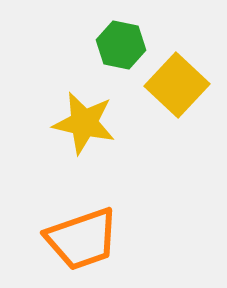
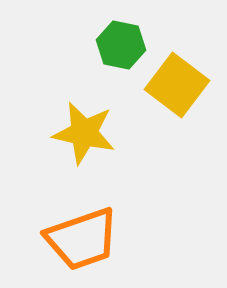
yellow square: rotated 6 degrees counterclockwise
yellow star: moved 10 px down
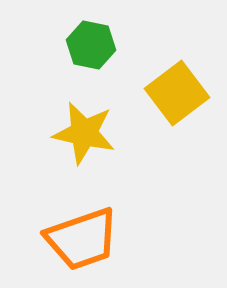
green hexagon: moved 30 px left
yellow square: moved 8 px down; rotated 16 degrees clockwise
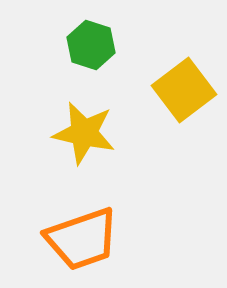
green hexagon: rotated 6 degrees clockwise
yellow square: moved 7 px right, 3 px up
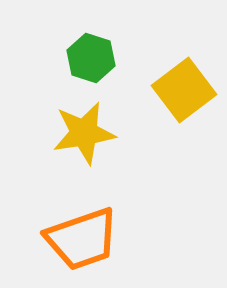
green hexagon: moved 13 px down
yellow star: rotated 22 degrees counterclockwise
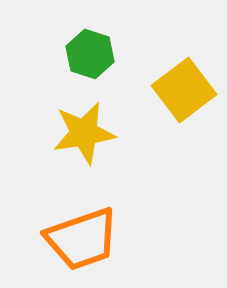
green hexagon: moved 1 px left, 4 px up
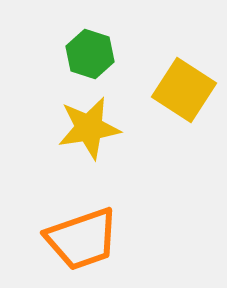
yellow square: rotated 20 degrees counterclockwise
yellow star: moved 5 px right, 5 px up
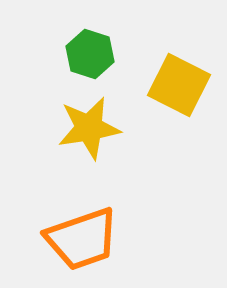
yellow square: moved 5 px left, 5 px up; rotated 6 degrees counterclockwise
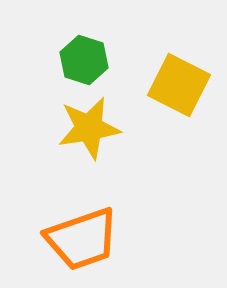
green hexagon: moved 6 px left, 6 px down
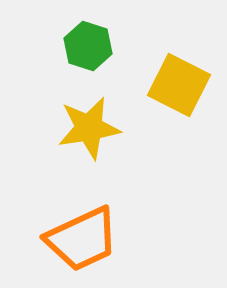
green hexagon: moved 4 px right, 14 px up
orange trapezoid: rotated 6 degrees counterclockwise
